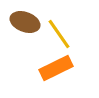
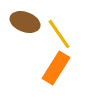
orange rectangle: rotated 32 degrees counterclockwise
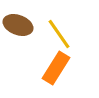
brown ellipse: moved 7 px left, 3 px down
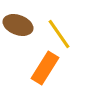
orange rectangle: moved 11 px left
